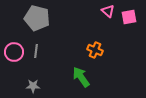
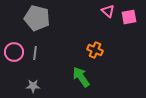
gray line: moved 1 px left, 2 px down
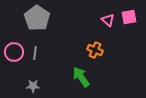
pink triangle: moved 9 px down
gray pentagon: rotated 20 degrees clockwise
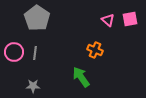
pink square: moved 1 px right, 2 px down
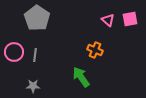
gray line: moved 2 px down
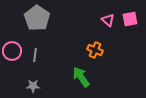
pink circle: moved 2 px left, 1 px up
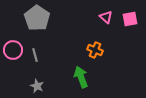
pink triangle: moved 2 px left, 3 px up
pink circle: moved 1 px right, 1 px up
gray line: rotated 24 degrees counterclockwise
green arrow: rotated 15 degrees clockwise
gray star: moved 4 px right; rotated 24 degrees clockwise
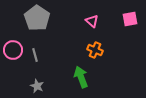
pink triangle: moved 14 px left, 4 px down
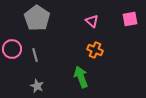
pink circle: moved 1 px left, 1 px up
